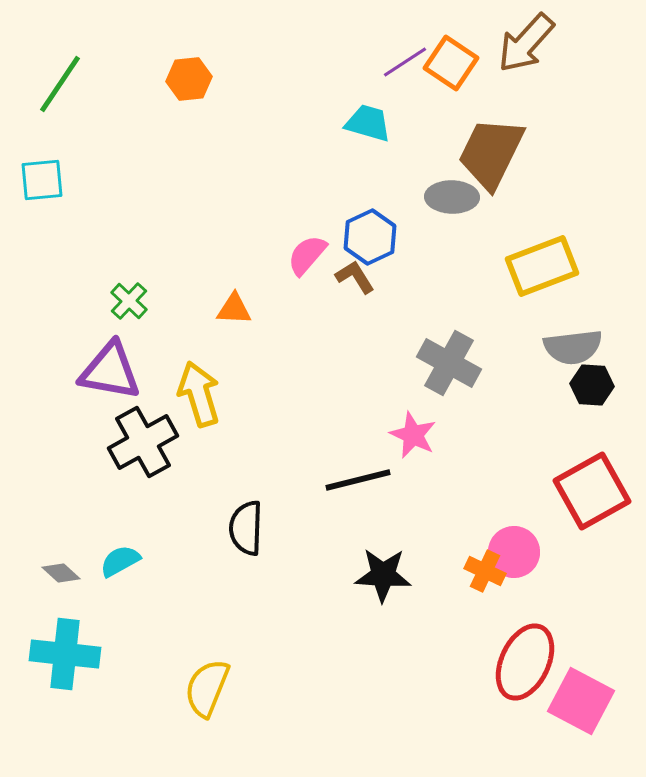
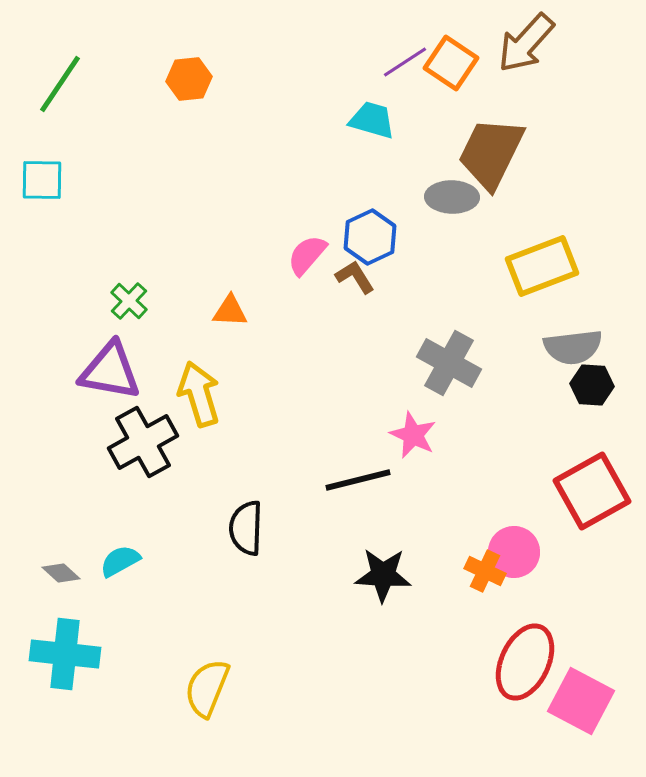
cyan trapezoid: moved 4 px right, 3 px up
cyan square: rotated 6 degrees clockwise
orange triangle: moved 4 px left, 2 px down
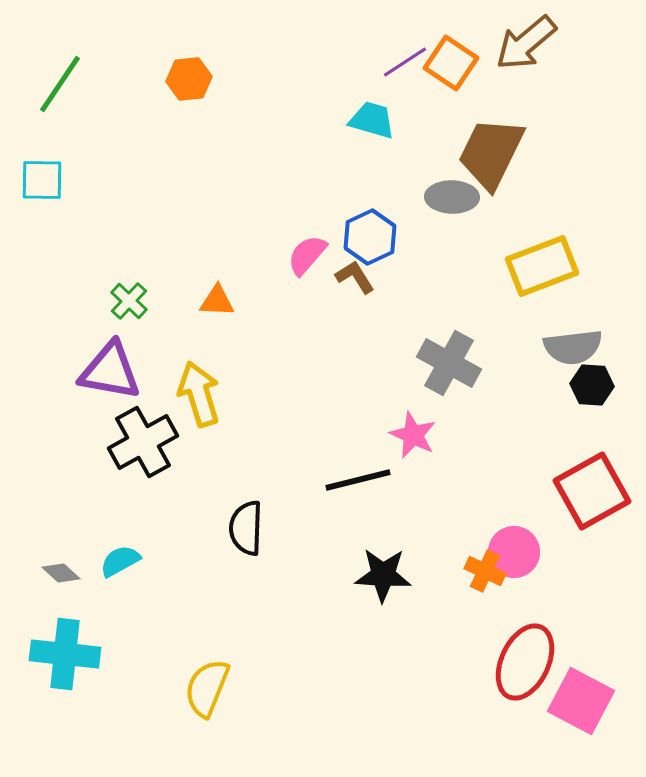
brown arrow: rotated 8 degrees clockwise
orange triangle: moved 13 px left, 10 px up
